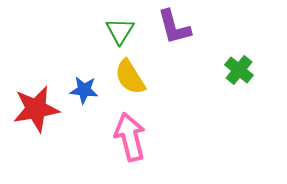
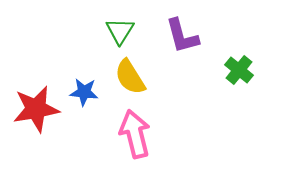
purple L-shape: moved 8 px right, 9 px down
blue star: moved 2 px down
pink arrow: moved 5 px right, 3 px up
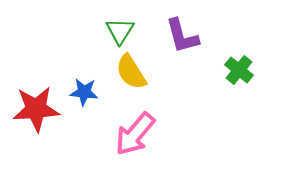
yellow semicircle: moved 1 px right, 5 px up
red star: rotated 6 degrees clockwise
pink arrow: rotated 126 degrees counterclockwise
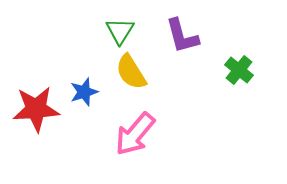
blue star: rotated 24 degrees counterclockwise
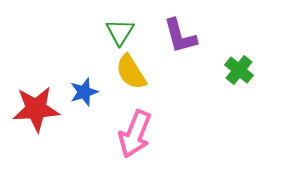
green triangle: moved 1 px down
purple L-shape: moved 2 px left
pink arrow: rotated 18 degrees counterclockwise
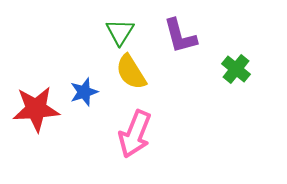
green cross: moved 3 px left, 1 px up
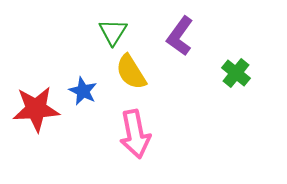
green triangle: moved 7 px left
purple L-shape: rotated 51 degrees clockwise
green cross: moved 4 px down
blue star: moved 1 px left, 1 px up; rotated 28 degrees counterclockwise
pink arrow: rotated 33 degrees counterclockwise
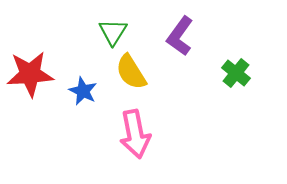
red star: moved 6 px left, 35 px up
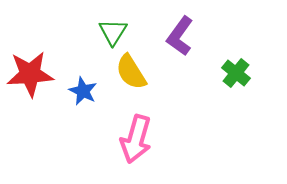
pink arrow: moved 1 px right, 5 px down; rotated 27 degrees clockwise
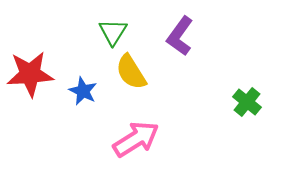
green cross: moved 11 px right, 29 px down
pink arrow: rotated 138 degrees counterclockwise
